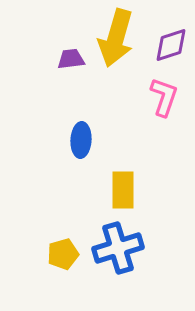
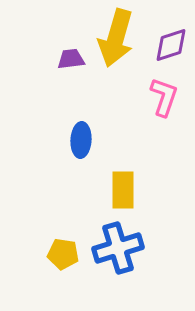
yellow pentagon: rotated 24 degrees clockwise
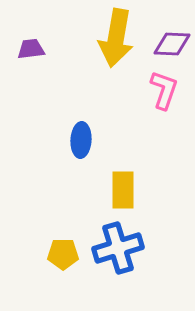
yellow arrow: rotated 6 degrees counterclockwise
purple diamond: moved 1 px right, 1 px up; rotated 21 degrees clockwise
purple trapezoid: moved 40 px left, 10 px up
pink L-shape: moved 7 px up
yellow pentagon: rotated 8 degrees counterclockwise
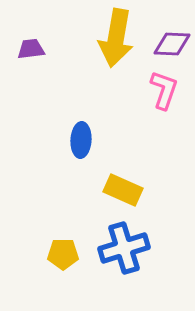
yellow rectangle: rotated 66 degrees counterclockwise
blue cross: moved 6 px right
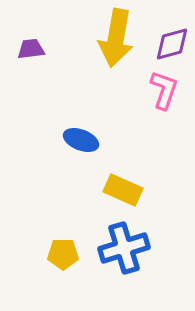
purple diamond: rotated 18 degrees counterclockwise
blue ellipse: rotated 72 degrees counterclockwise
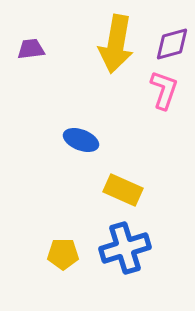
yellow arrow: moved 6 px down
blue cross: moved 1 px right
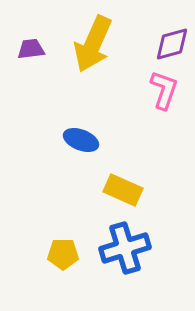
yellow arrow: moved 23 px left; rotated 14 degrees clockwise
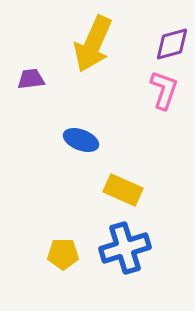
purple trapezoid: moved 30 px down
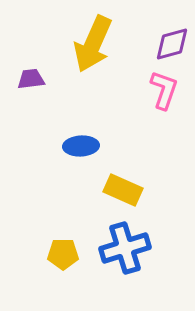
blue ellipse: moved 6 px down; rotated 24 degrees counterclockwise
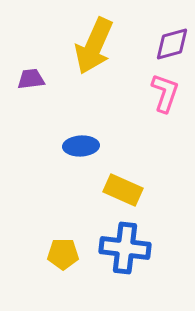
yellow arrow: moved 1 px right, 2 px down
pink L-shape: moved 1 px right, 3 px down
blue cross: rotated 24 degrees clockwise
